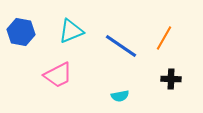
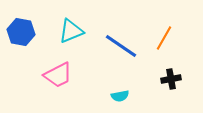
black cross: rotated 12 degrees counterclockwise
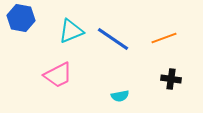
blue hexagon: moved 14 px up
orange line: rotated 40 degrees clockwise
blue line: moved 8 px left, 7 px up
black cross: rotated 18 degrees clockwise
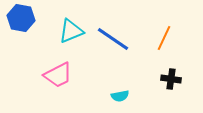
orange line: rotated 45 degrees counterclockwise
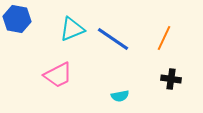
blue hexagon: moved 4 px left, 1 px down
cyan triangle: moved 1 px right, 2 px up
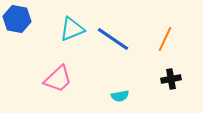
orange line: moved 1 px right, 1 px down
pink trapezoid: moved 4 px down; rotated 16 degrees counterclockwise
black cross: rotated 18 degrees counterclockwise
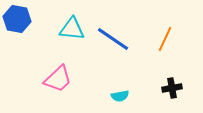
cyan triangle: rotated 28 degrees clockwise
black cross: moved 1 px right, 9 px down
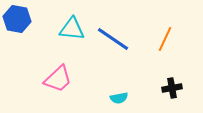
cyan semicircle: moved 1 px left, 2 px down
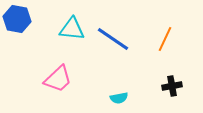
black cross: moved 2 px up
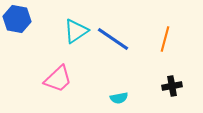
cyan triangle: moved 4 px right, 2 px down; rotated 40 degrees counterclockwise
orange line: rotated 10 degrees counterclockwise
